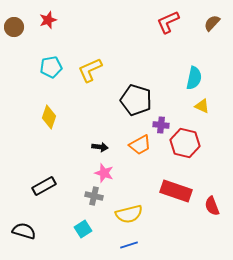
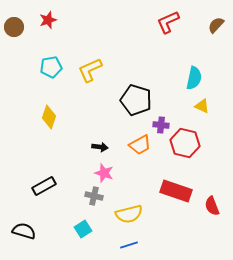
brown semicircle: moved 4 px right, 2 px down
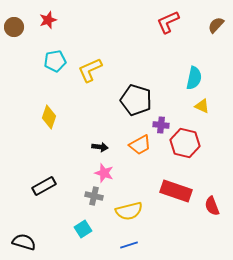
cyan pentagon: moved 4 px right, 6 px up
yellow semicircle: moved 3 px up
black semicircle: moved 11 px down
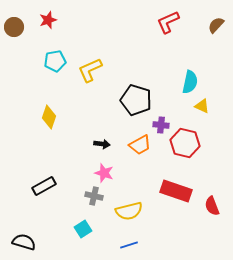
cyan semicircle: moved 4 px left, 4 px down
black arrow: moved 2 px right, 3 px up
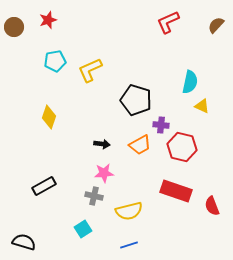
red hexagon: moved 3 px left, 4 px down
pink star: rotated 24 degrees counterclockwise
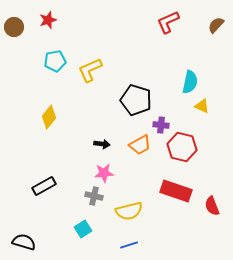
yellow diamond: rotated 20 degrees clockwise
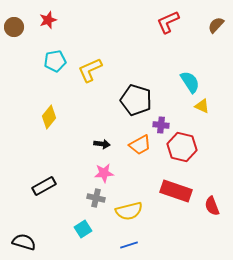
cyan semicircle: rotated 45 degrees counterclockwise
gray cross: moved 2 px right, 2 px down
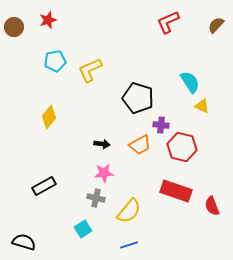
black pentagon: moved 2 px right, 2 px up
yellow semicircle: rotated 36 degrees counterclockwise
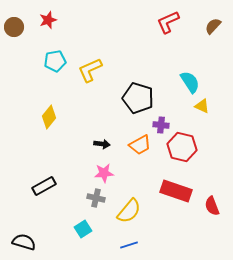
brown semicircle: moved 3 px left, 1 px down
